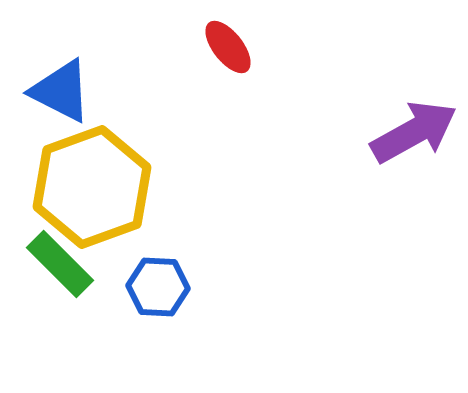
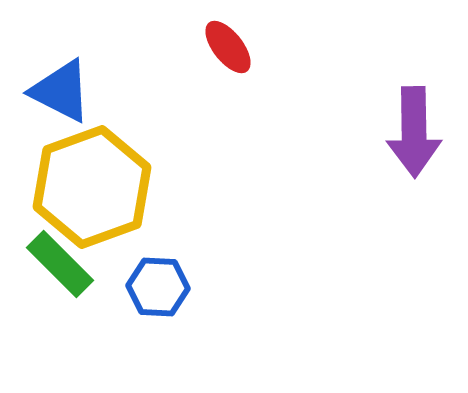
purple arrow: rotated 118 degrees clockwise
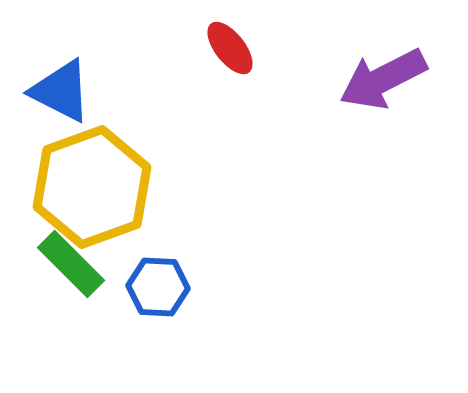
red ellipse: moved 2 px right, 1 px down
purple arrow: moved 31 px left, 53 px up; rotated 64 degrees clockwise
green rectangle: moved 11 px right
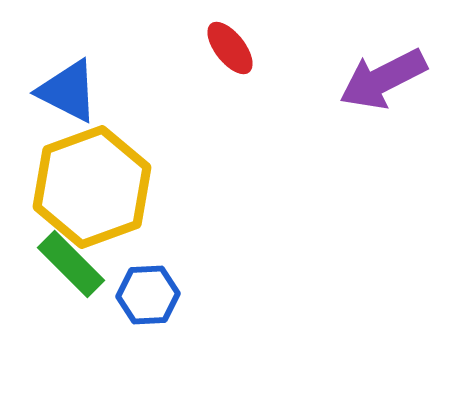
blue triangle: moved 7 px right
blue hexagon: moved 10 px left, 8 px down; rotated 6 degrees counterclockwise
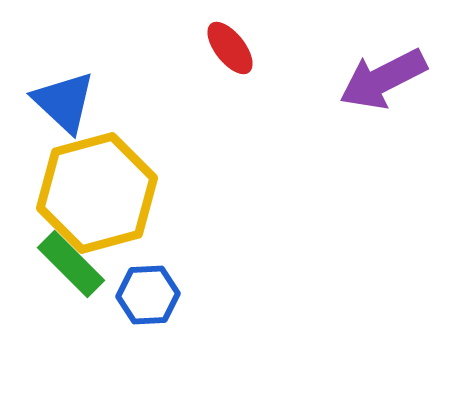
blue triangle: moved 4 px left, 11 px down; rotated 16 degrees clockwise
yellow hexagon: moved 5 px right, 6 px down; rotated 5 degrees clockwise
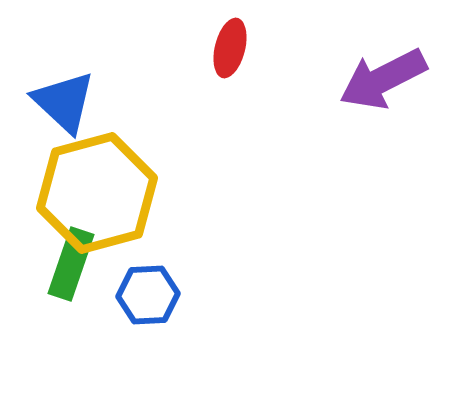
red ellipse: rotated 52 degrees clockwise
green rectangle: rotated 64 degrees clockwise
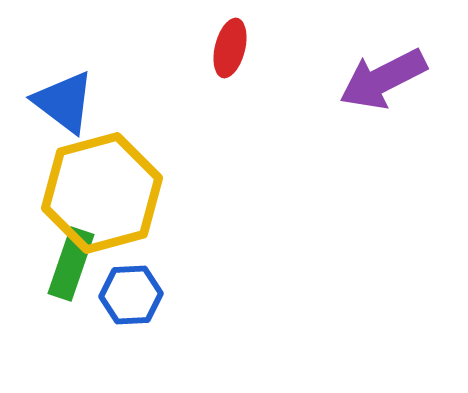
blue triangle: rotated 6 degrees counterclockwise
yellow hexagon: moved 5 px right
blue hexagon: moved 17 px left
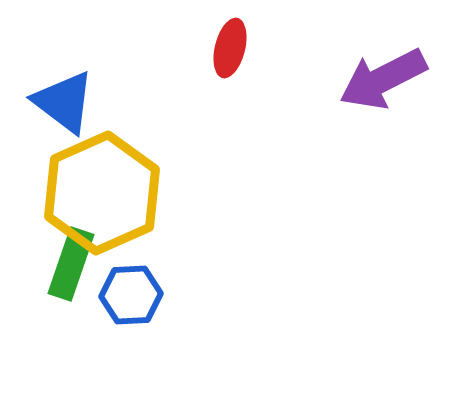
yellow hexagon: rotated 9 degrees counterclockwise
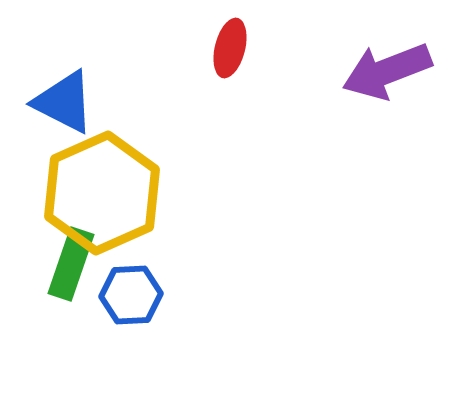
purple arrow: moved 4 px right, 8 px up; rotated 6 degrees clockwise
blue triangle: rotated 10 degrees counterclockwise
